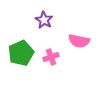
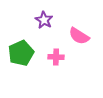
pink semicircle: moved 5 px up; rotated 20 degrees clockwise
pink cross: moved 5 px right; rotated 21 degrees clockwise
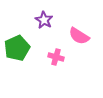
green pentagon: moved 4 px left, 5 px up
pink cross: rotated 14 degrees clockwise
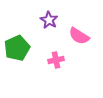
purple star: moved 5 px right
pink cross: moved 3 px down; rotated 28 degrees counterclockwise
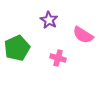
pink semicircle: moved 4 px right, 1 px up
pink cross: moved 2 px right, 2 px up; rotated 28 degrees clockwise
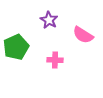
green pentagon: moved 1 px left, 1 px up
pink cross: moved 3 px left, 2 px down; rotated 14 degrees counterclockwise
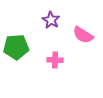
purple star: moved 2 px right
green pentagon: rotated 20 degrees clockwise
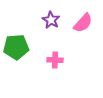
pink semicircle: moved 12 px up; rotated 80 degrees counterclockwise
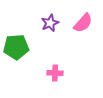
purple star: moved 1 px left, 3 px down; rotated 18 degrees clockwise
pink cross: moved 13 px down
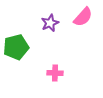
pink semicircle: moved 6 px up
green pentagon: rotated 10 degrees counterclockwise
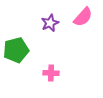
green pentagon: moved 3 px down
pink cross: moved 4 px left
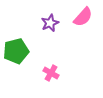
green pentagon: moved 1 px down
pink cross: rotated 28 degrees clockwise
